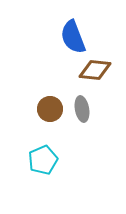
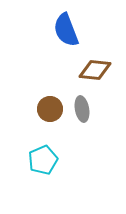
blue semicircle: moved 7 px left, 7 px up
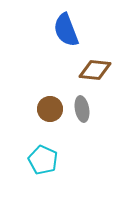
cyan pentagon: rotated 24 degrees counterclockwise
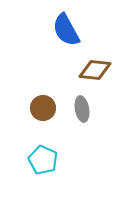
blue semicircle: rotated 8 degrees counterclockwise
brown circle: moved 7 px left, 1 px up
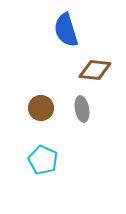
blue semicircle: rotated 12 degrees clockwise
brown circle: moved 2 px left
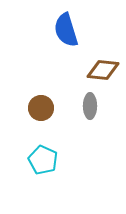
brown diamond: moved 8 px right
gray ellipse: moved 8 px right, 3 px up; rotated 10 degrees clockwise
